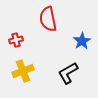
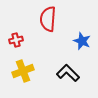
red semicircle: rotated 15 degrees clockwise
blue star: rotated 18 degrees counterclockwise
black L-shape: rotated 75 degrees clockwise
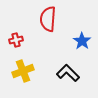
blue star: rotated 12 degrees clockwise
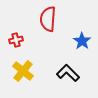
yellow cross: rotated 30 degrees counterclockwise
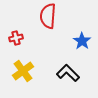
red semicircle: moved 3 px up
red cross: moved 2 px up
yellow cross: rotated 15 degrees clockwise
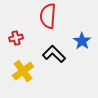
black L-shape: moved 14 px left, 19 px up
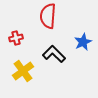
blue star: moved 1 px right, 1 px down; rotated 12 degrees clockwise
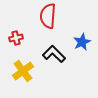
blue star: moved 1 px left
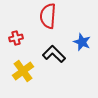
blue star: rotated 24 degrees counterclockwise
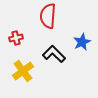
blue star: rotated 24 degrees clockwise
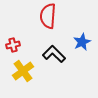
red cross: moved 3 px left, 7 px down
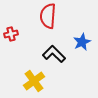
red cross: moved 2 px left, 11 px up
yellow cross: moved 11 px right, 10 px down
